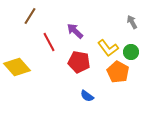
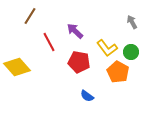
yellow L-shape: moved 1 px left
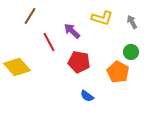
purple arrow: moved 3 px left
yellow L-shape: moved 5 px left, 30 px up; rotated 35 degrees counterclockwise
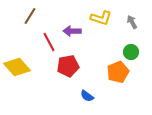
yellow L-shape: moved 1 px left
purple arrow: rotated 42 degrees counterclockwise
red pentagon: moved 11 px left, 4 px down; rotated 20 degrees counterclockwise
orange pentagon: rotated 20 degrees clockwise
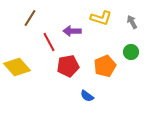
brown line: moved 2 px down
orange pentagon: moved 13 px left, 6 px up
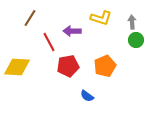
gray arrow: rotated 24 degrees clockwise
green circle: moved 5 px right, 12 px up
yellow diamond: rotated 44 degrees counterclockwise
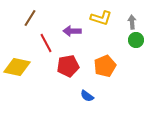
red line: moved 3 px left, 1 px down
yellow diamond: rotated 8 degrees clockwise
